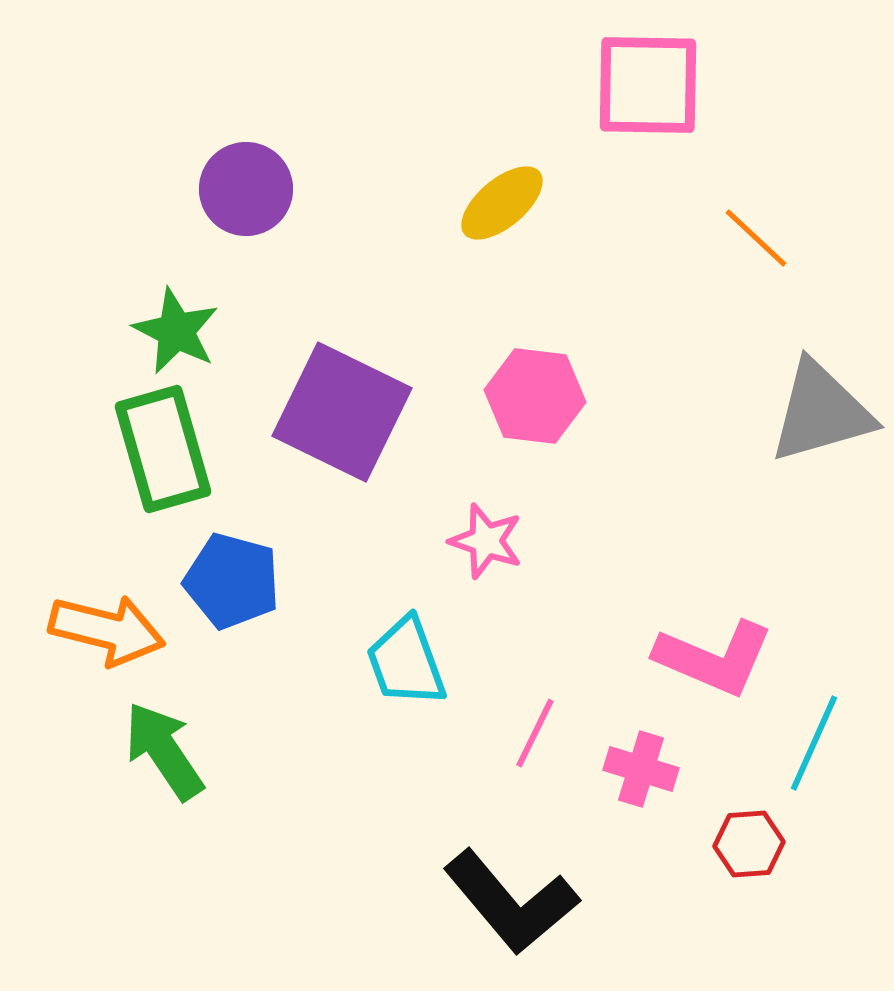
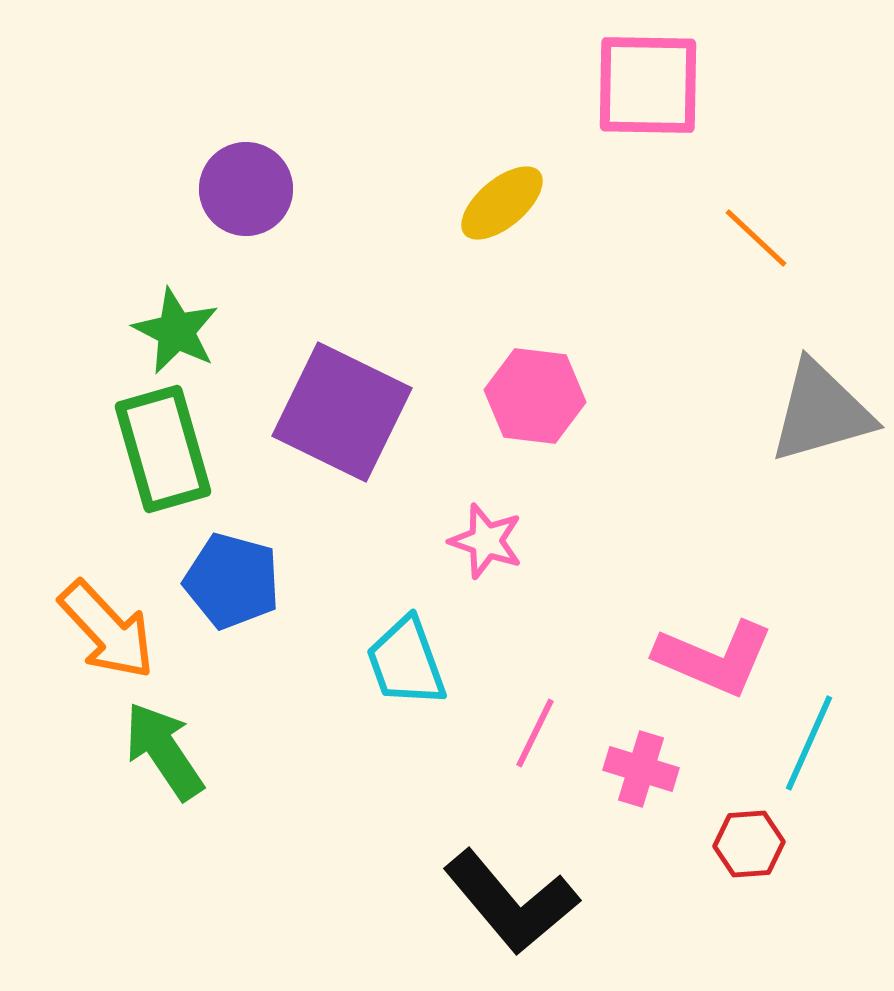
orange arrow: rotated 33 degrees clockwise
cyan line: moved 5 px left
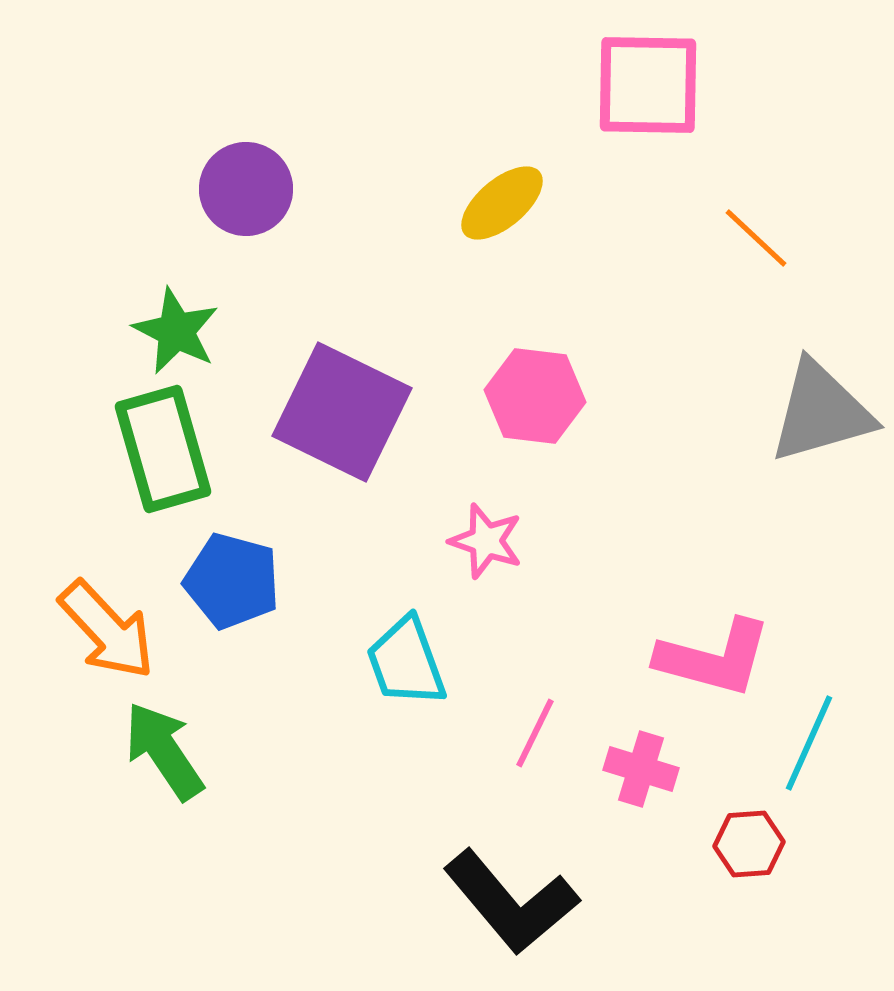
pink L-shape: rotated 8 degrees counterclockwise
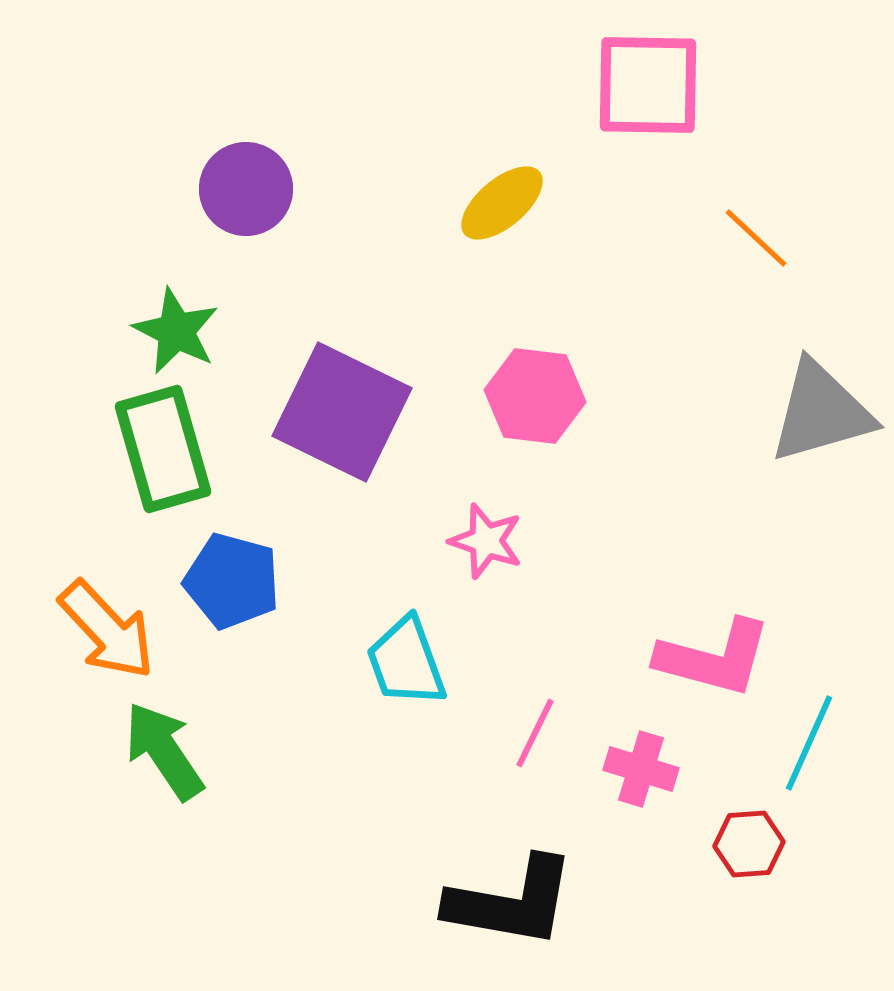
black L-shape: rotated 40 degrees counterclockwise
